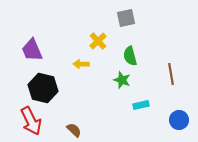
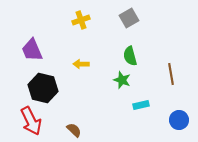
gray square: moved 3 px right; rotated 18 degrees counterclockwise
yellow cross: moved 17 px left, 21 px up; rotated 24 degrees clockwise
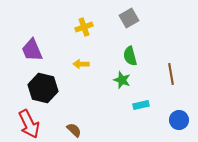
yellow cross: moved 3 px right, 7 px down
red arrow: moved 2 px left, 3 px down
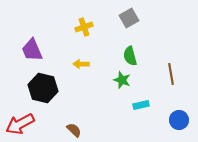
red arrow: moved 9 px left; rotated 88 degrees clockwise
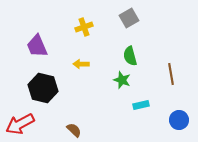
purple trapezoid: moved 5 px right, 4 px up
